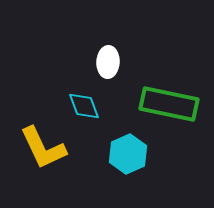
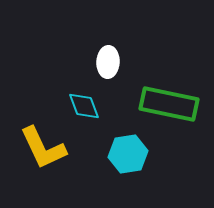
cyan hexagon: rotated 15 degrees clockwise
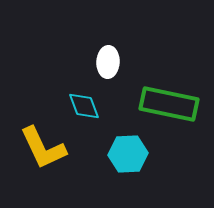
cyan hexagon: rotated 6 degrees clockwise
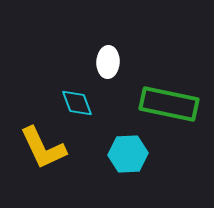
cyan diamond: moved 7 px left, 3 px up
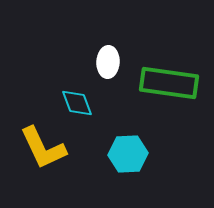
green rectangle: moved 21 px up; rotated 4 degrees counterclockwise
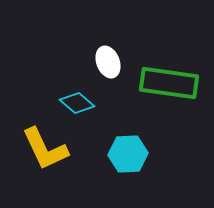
white ellipse: rotated 24 degrees counterclockwise
cyan diamond: rotated 28 degrees counterclockwise
yellow L-shape: moved 2 px right, 1 px down
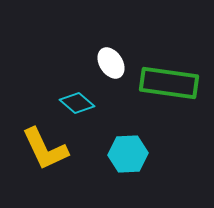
white ellipse: moved 3 px right, 1 px down; rotated 12 degrees counterclockwise
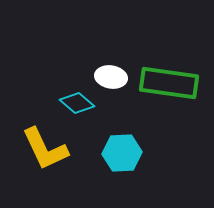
white ellipse: moved 14 px down; rotated 48 degrees counterclockwise
cyan hexagon: moved 6 px left, 1 px up
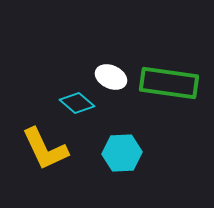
white ellipse: rotated 16 degrees clockwise
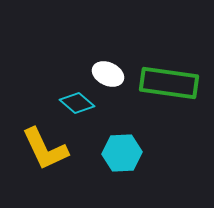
white ellipse: moved 3 px left, 3 px up
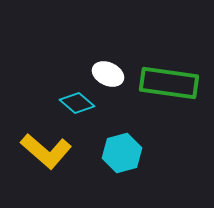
yellow L-shape: moved 1 px right, 2 px down; rotated 24 degrees counterclockwise
cyan hexagon: rotated 12 degrees counterclockwise
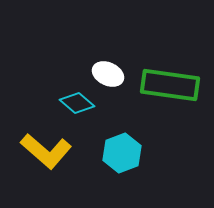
green rectangle: moved 1 px right, 2 px down
cyan hexagon: rotated 6 degrees counterclockwise
